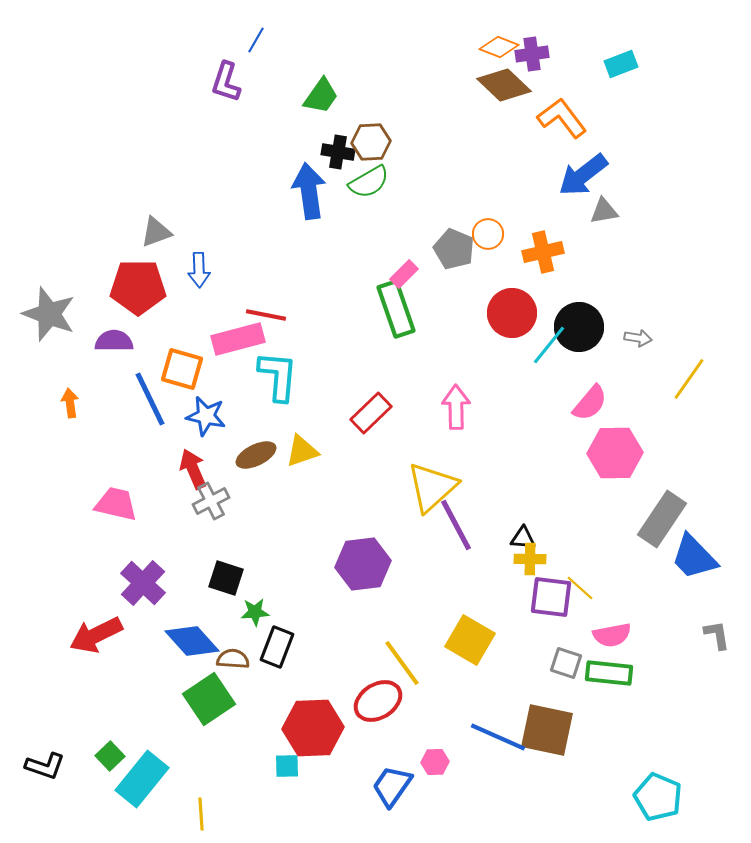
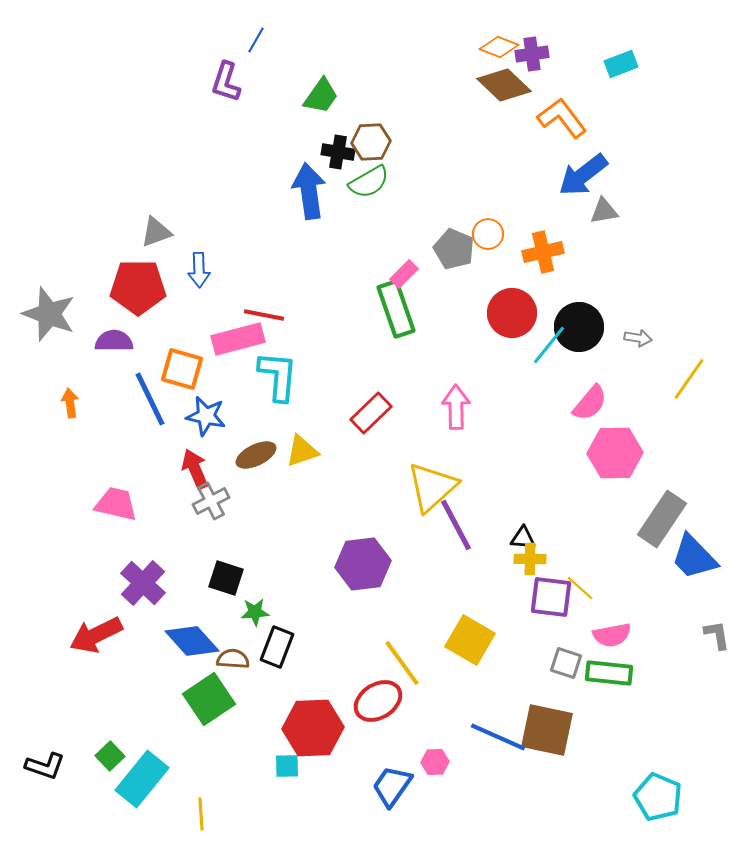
red line at (266, 315): moved 2 px left
red arrow at (193, 469): moved 2 px right
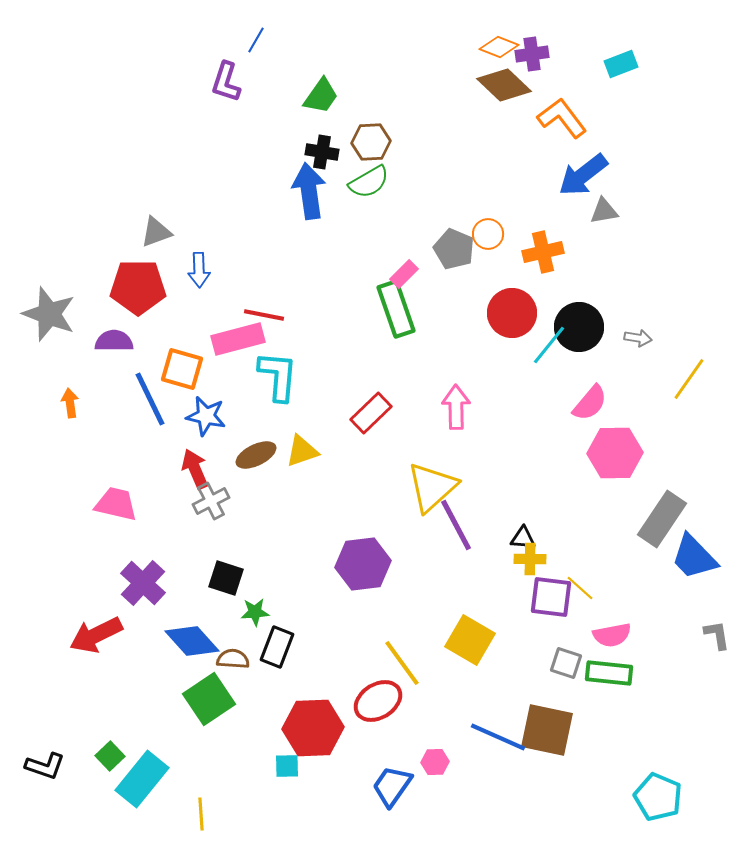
black cross at (338, 152): moved 16 px left
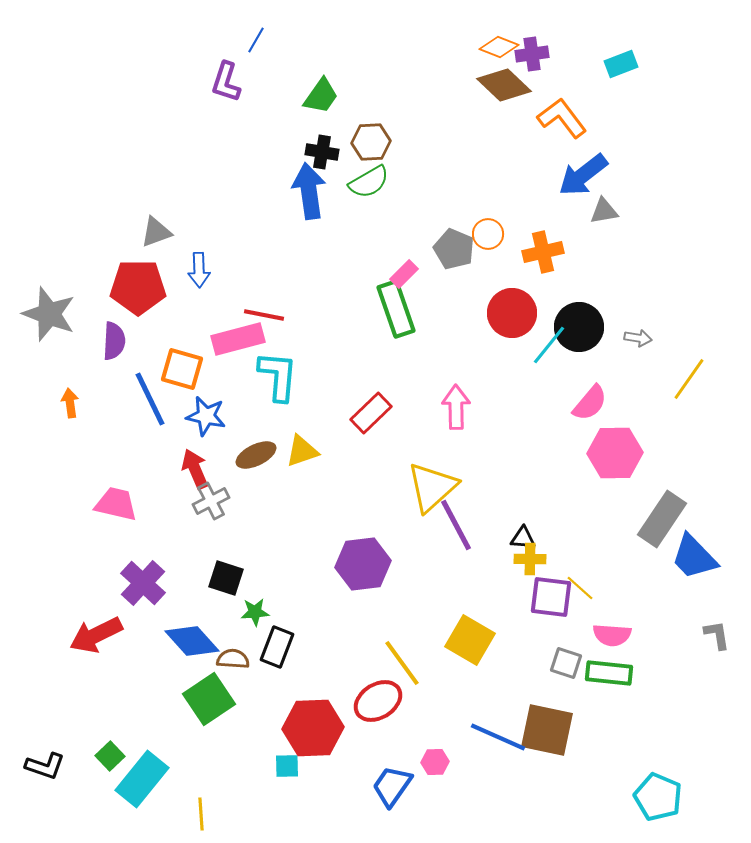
purple semicircle at (114, 341): rotated 93 degrees clockwise
pink semicircle at (612, 635): rotated 15 degrees clockwise
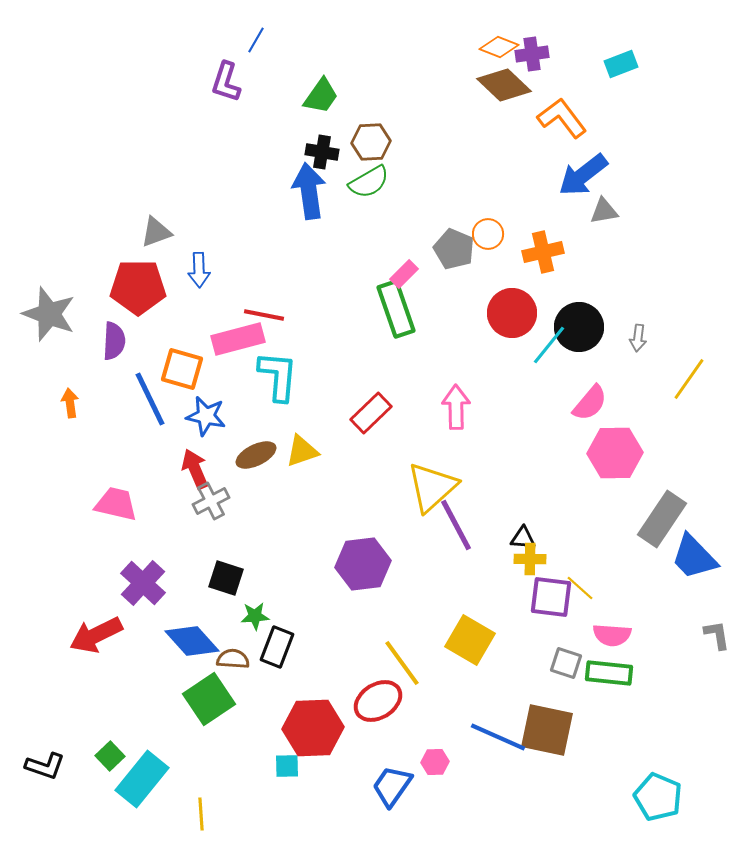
gray arrow at (638, 338): rotated 88 degrees clockwise
green star at (255, 612): moved 4 px down
